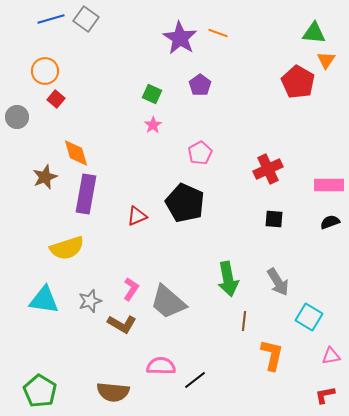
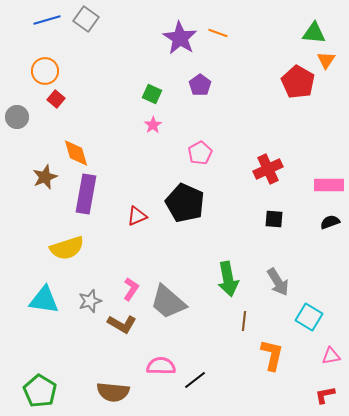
blue line: moved 4 px left, 1 px down
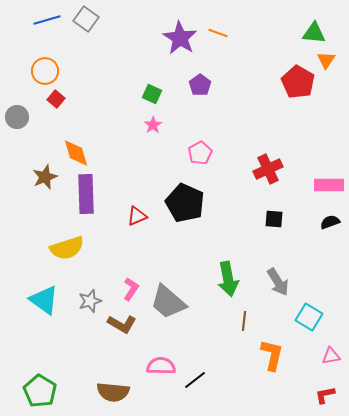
purple rectangle: rotated 12 degrees counterclockwise
cyan triangle: rotated 28 degrees clockwise
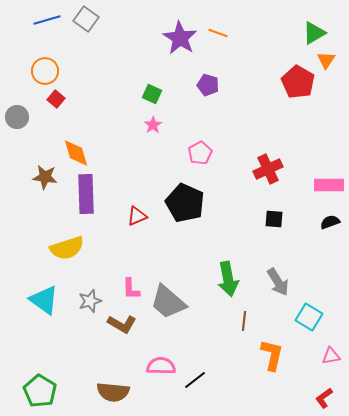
green triangle: rotated 35 degrees counterclockwise
purple pentagon: moved 8 px right; rotated 20 degrees counterclockwise
brown star: rotated 30 degrees clockwise
pink L-shape: rotated 145 degrees clockwise
red L-shape: moved 1 px left, 3 px down; rotated 25 degrees counterclockwise
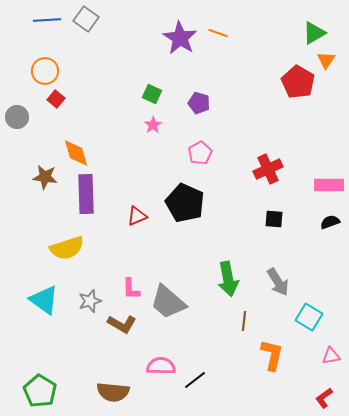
blue line: rotated 12 degrees clockwise
purple pentagon: moved 9 px left, 18 px down
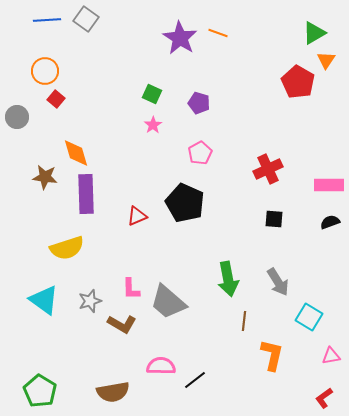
brown semicircle: rotated 16 degrees counterclockwise
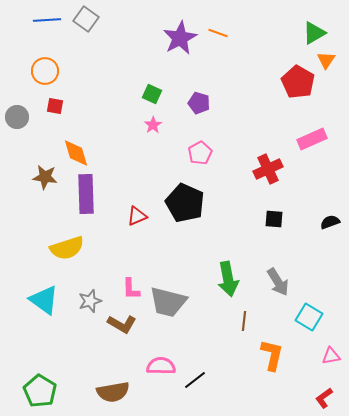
purple star: rotated 12 degrees clockwise
red square: moved 1 px left, 7 px down; rotated 30 degrees counterclockwise
pink rectangle: moved 17 px left, 46 px up; rotated 24 degrees counterclockwise
gray trapezoid: rotated 27 degrees counterclockwise
